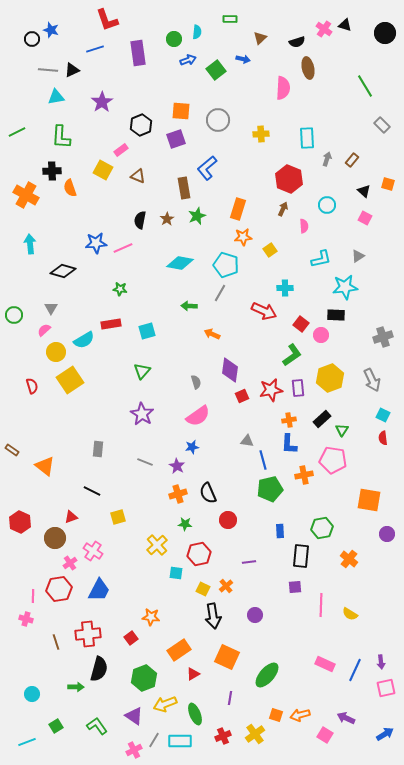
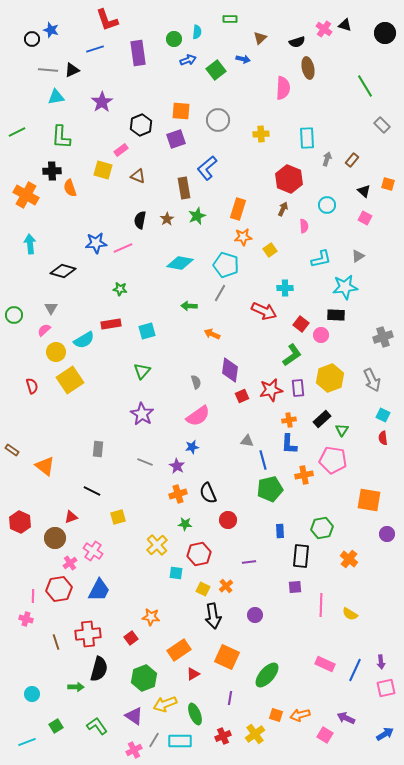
yellow square at (103, 170): rotated 12 degrees counterclockwise
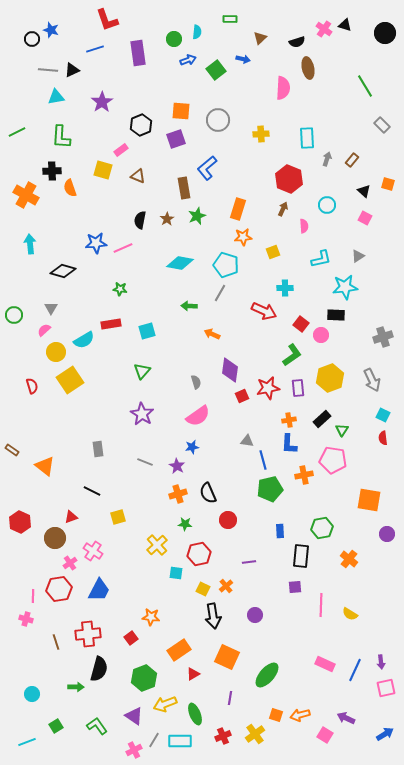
yellow square at (270, 250): moved 3 px right, 2 px down; rotated 16 degrees clockwise
red star at (271, 390): moved 3 px left, 2 px up
gray rectangle at (98, 449): rotated 14 degrees counterclockwise
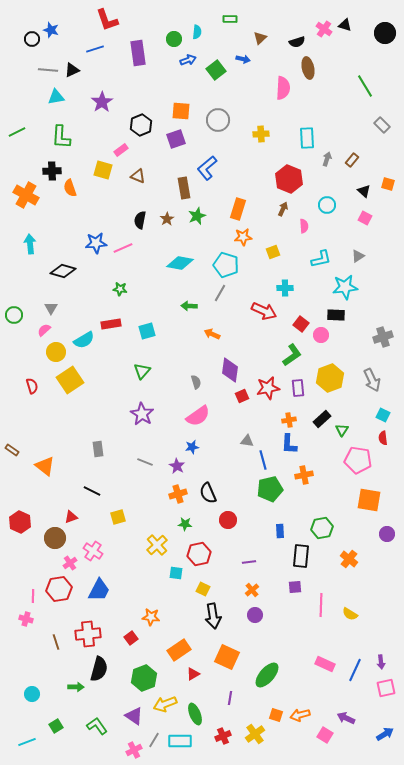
pink pentagon at (333, 460): moved 25 px right
orange cross at (226, 586): moved 26 px right, 4 px down
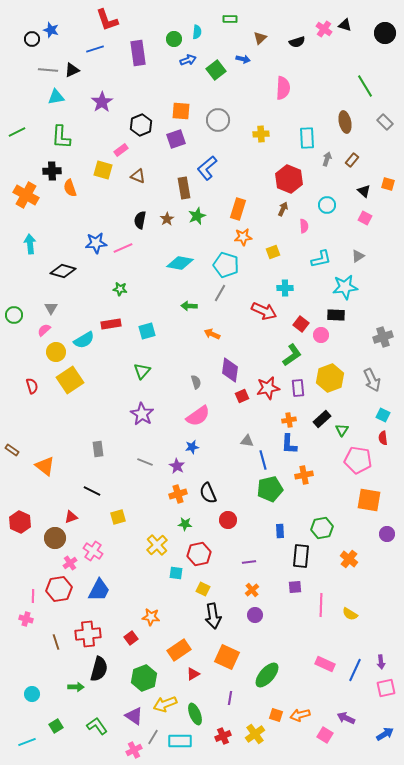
brown ellipse at (308, 68): moved 37 px right, 54 px down
gray rectangle at (382, 125): moved 3 px right, 3 px up
gray line at (154, 740): moved 1 px left, 3 px up
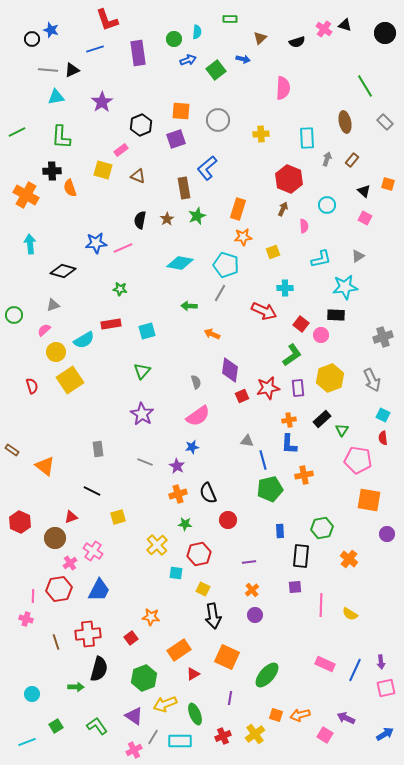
gray triangle at (51, 308): moved 2 px right, 3 px up; rotated 40 degrees clockwise
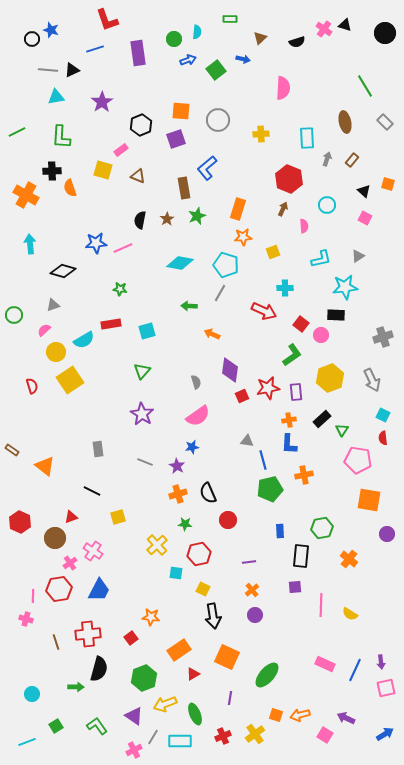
purple rectangle at (298, 388): moved 2 px left, 4 px down
